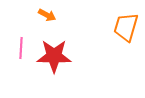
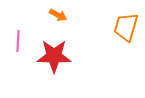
orange arrow: moved 11 px right
pink line: moved 3 px left, 7 px up
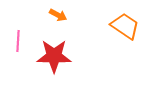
orange trapezoid: moved 1 px left, 1 px up; rotated 108 degrees clockwise
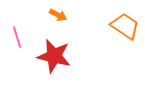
pink line: moved 1 px left, 4 px up; rotated 20 degrees counterclockwise
red star: rotated 12 degrees clockwise
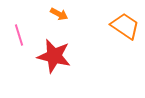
orange arrow: moved 1 px right, 1 px up
pink line: moved 2 px right, 2 px up
